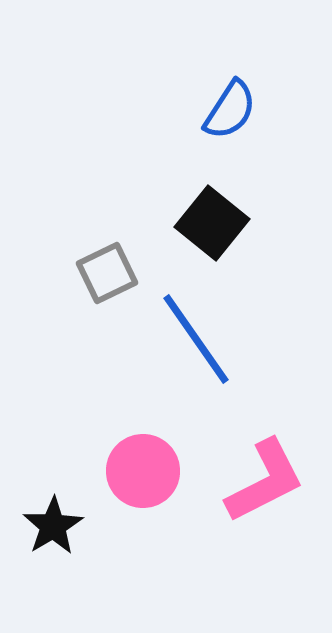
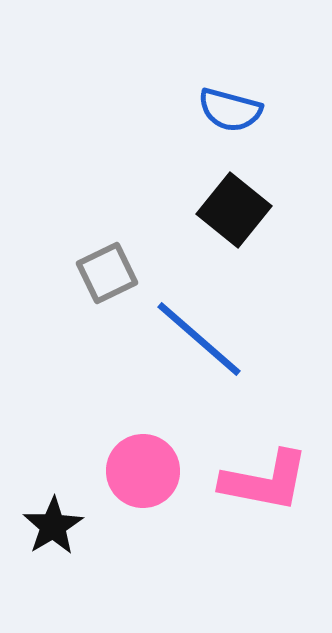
blue semicircle: rotated 72 degrees clockwise
black square: moved 22 px right, 13 px up
blue line: moved 3 px right; rotated 14 degrees counterclockwise
pink L-shape: rotated 38 degrees clockwise
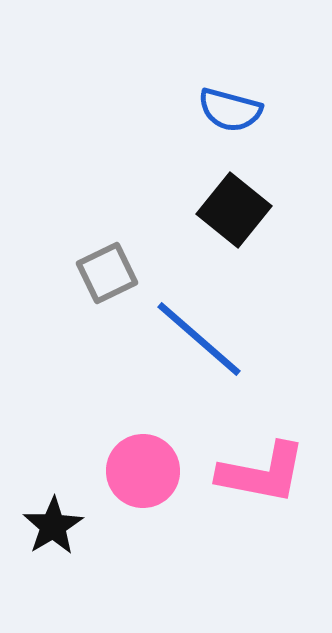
pink L-shape: moved 3 px left, 8 px up
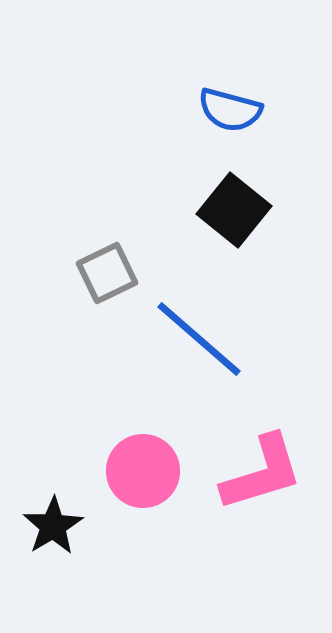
pink L-shape: rotated 28 degrees counterclockwise
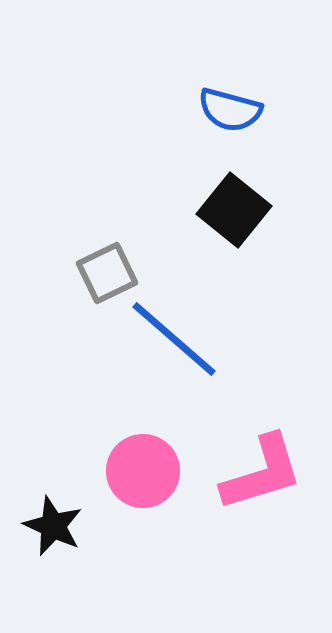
blue line: moved 25 px left
black star: rotated 16 degrees counterclockwise
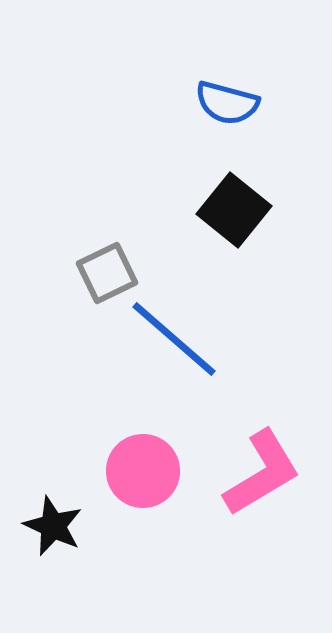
blue semicircle: moved 3 px left, 7 px up
pink L-shape: rotated 14 degrees counterclockwise
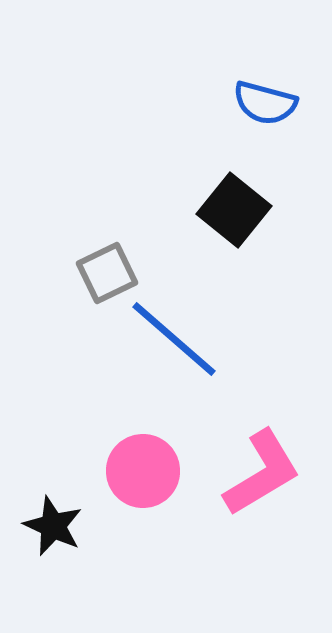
blue semicircle: moved 38 px right
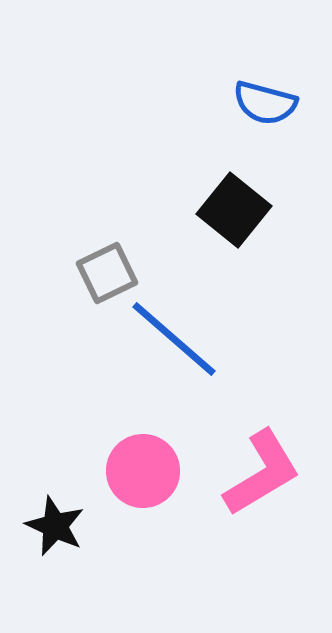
black star: moved 2 px right
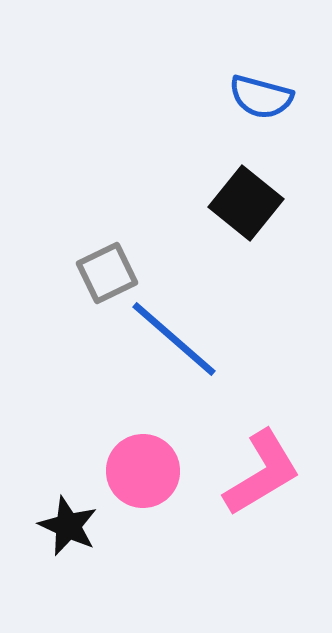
blue semicircle: moved 4 px left, 6 px up
black square: moved 12 px right, 7 px up
black star: moved 13 px right
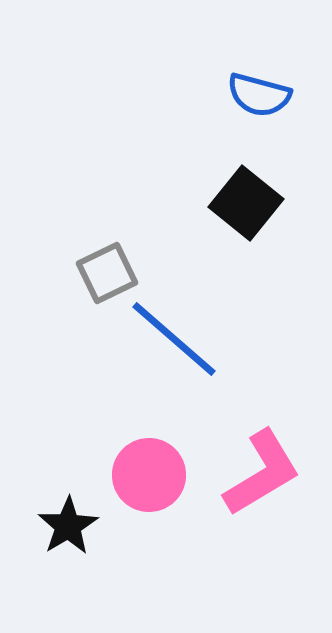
blue semicircle: moved 2 px left, 2 px up
pink circle: moved 6 px right, 4 px down
black star: rotated 16 degrees clockwise
